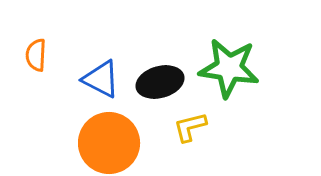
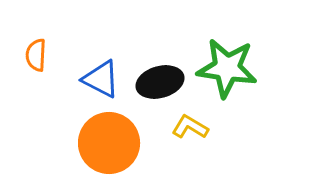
green star: moved 2 px left
yellow L-shape: rotated 45 degrees clockwise
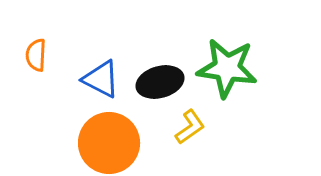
yellow L-shape: rotated 114 degrees clockwise
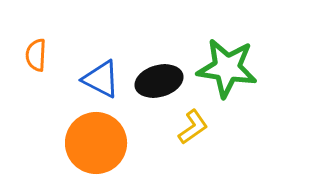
black ellipse: moved 1 px left, 1 px up
yellow L-shape: moved 3 px right
orange circle: moved 13 px left
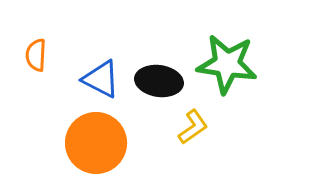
green star: moved 4 px up
black ellipse: rotated 24 degrees clockwise
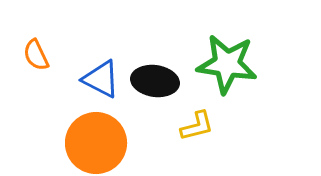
orange semicircle: rotated 28 degrees counterclockwise
black ellipse: moved 4 px left
yellow L-shape: moved 4 px right, 1 px up; rotated 21 degrees clockwise
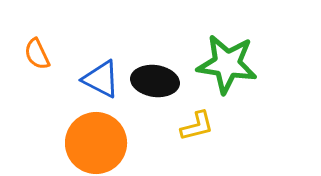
orange semicircle: moved 1 px right, 1 px up
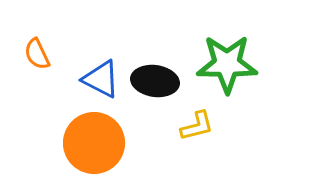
green star: rotated 8 degrees counterclockwise
orange circle: moved 2 px left
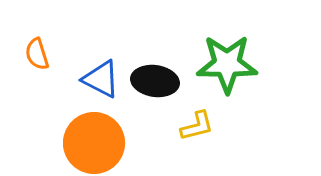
orange semicircle: rotated 8 degrees clockwise
